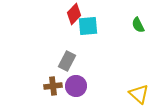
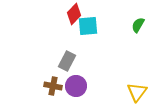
green semicircle: rotated 56 degrees clockwise
brown cross: rotated 18 degrees clockwise
yellow triangle: moved 2 px left, 2 px up; rotated 25 degrees clockwise
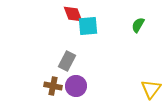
red diamond: moved 1 px left; rotated 65 degrees counterclockwise
yellow triangle: moved 14 px right, 3 px up
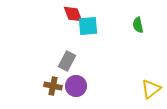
green semicircle: rotated 42 degrees counterclockwise
yellow triangle: rotated 15 degrees clockwise
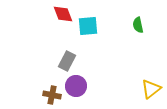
red diamond: moved 10 px left
brown cross: moved 1 px left, 9 px down
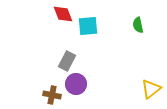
purple circle: moved 2 px up
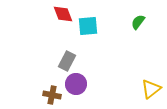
green semicircle: moved 3 px up; rotated 49 degrees clockwise
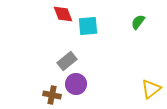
gray rectangle: rotated 24 degrees clockwise
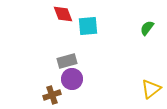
green semicircle: moved 9 px right, 6 px down
gray rectangle: rotated 24 degrees clockwise
purple circle: moved 4 px left, 5 px up
brown cross: rotated 30 degrees counterclockwise
